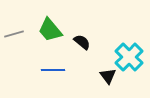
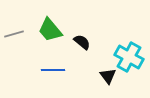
cyan cross: rotated 16 degrees counterclockwise
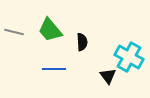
gray line: moved 2 px up; rotated 30 degrees clockwise
black semicircle: rotated 48 degrees clockwise
blue line: moved 1 px right, 1 px up
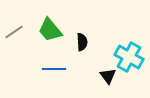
gray line: rotated 48 degrees counterclockwise
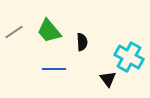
green trapezoid: moved 1 px left, 1 px down
black triangle: moved 3 px down
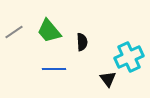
cyan cross: rotated 36 degrees clockwise
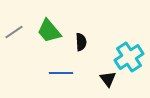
black semicircle: moved 1 px left
cyan cross: rotated 8 degrees counterclockwise
blue line: moved 7 px right, 4 px down
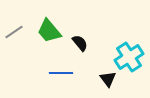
black semicircle: moved 1 px left, 1 px down; rotated 36 degrees counterclockwise
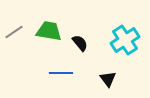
green trapezoid: rotated 140 degrees clockwise
cyan cross: moved 4 px left, 17 px up
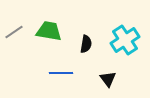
black semicircle: moved 6 px right, 1 px down; rotated 48 degrees clockwise
